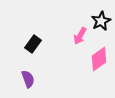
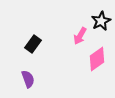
pink diamond: moved 2 px left
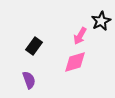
black rectangle: moved 1 px right, 2 px down
pink diamond: moved 22 px left, 3 px down; rotated 20 degrees clockwise
purple semicircle: moved 1 px right, 1 px down
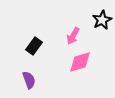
black star: moved 1 px right, 1 px up
pink arrow: moved 7 px left
pink diamond: moved 5 px right
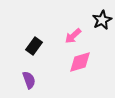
pink arrow: rotated 18 degrees clockwise
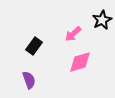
pink arrow: moved 2 px up
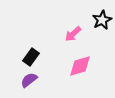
black rectangle: moved 3 px left, 11 px down
pink diamond: moved 4 px down
purple semicircle: rotated 108 degrees counterclockwise
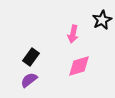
pink arrow: rotated 36 degrees counterclockwise
pink diamond: moved 1 px left
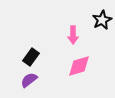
pink arrow: moved 1 px down; rotated 12 degrees counterclockwise
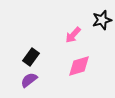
black star: rotated 12 degrees clockwise
pink arrow: rotated 42 degrees clockwise
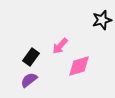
pink arrow: moved 13 px left, 11 px down
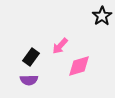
black star: moved 4 px up; rotated 18 degrees counterclockwise
purple semicircle: rotated 144 degrees counterclockwise
